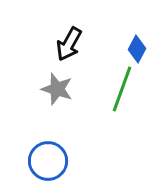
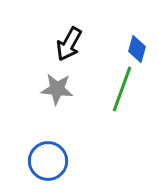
blue diamond: rotated 12 degrees counterclockwise
gray star: rotated 12 degrees counterclockwise
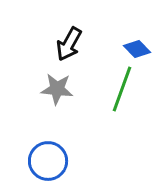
blue diamond: rotated 60 degrees counterclockwise
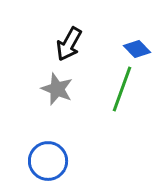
gray star: rotated 16 degrees clockwise
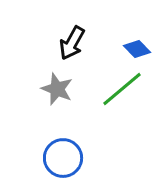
black arrow: moved 3 px right, 1 px up
green line: rotated 30 degrees clockwise
blue circle: moved 15 px right, 3 px up
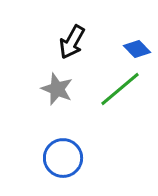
black arrow: moved 1 px up
green line: moved 2 px left
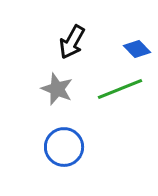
green line: rotated 18 degrees clockwise
blue circle: moved 1 px right, 11 px up
